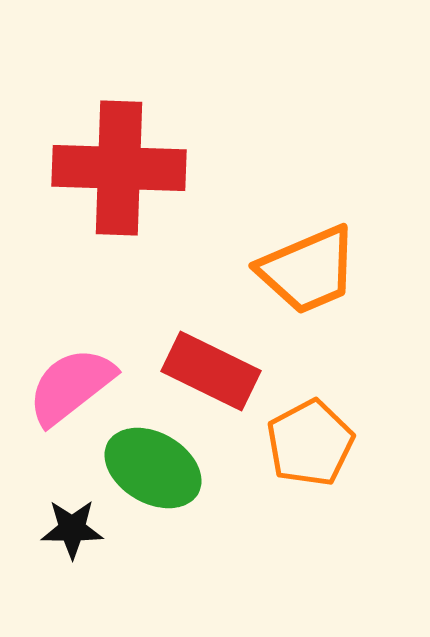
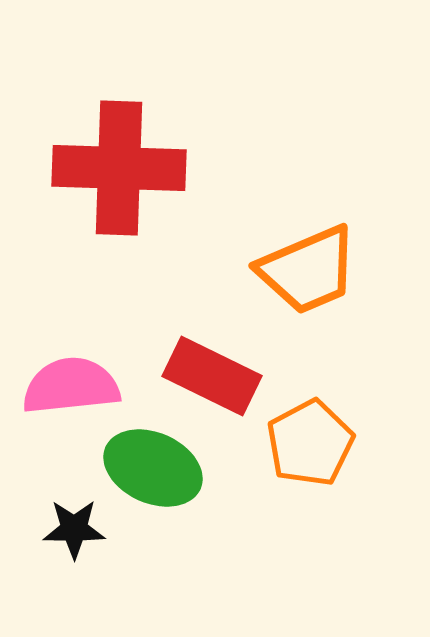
red rectangle: moved 1 px right, 5 px down
pink semicircle: rotated 32 degrees clockwise
green ellipse: rotated 6 degrees counterclockwise
black star: moved 2 px right
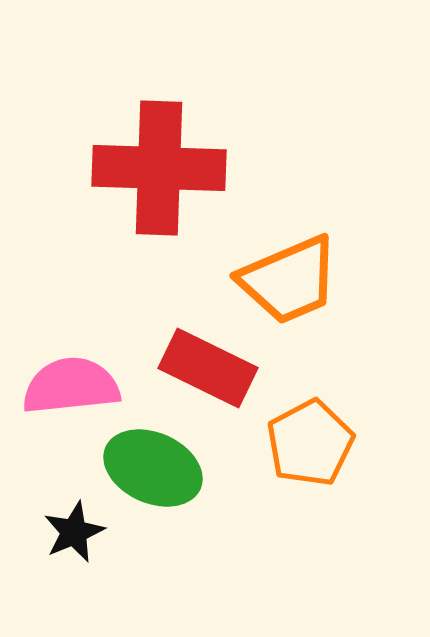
red cross: moved 40 px right
orange trapezoid: moved 19 px left, 10 px down
red rectangle: moved 4 px left, 8 px up
black star: moved 3 px down; rotated 24 degrees counterclockwise
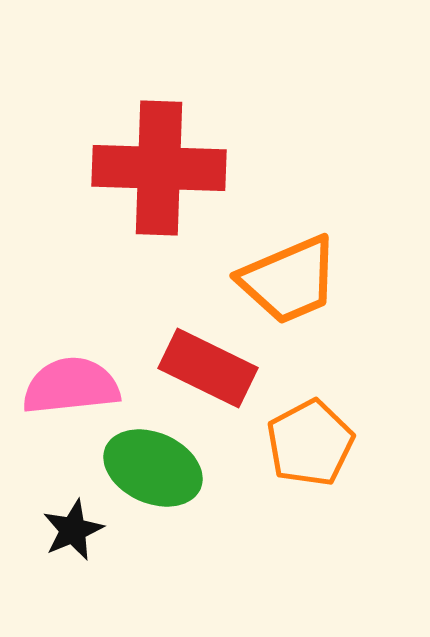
black star: moved 1 px left, 2 px up
